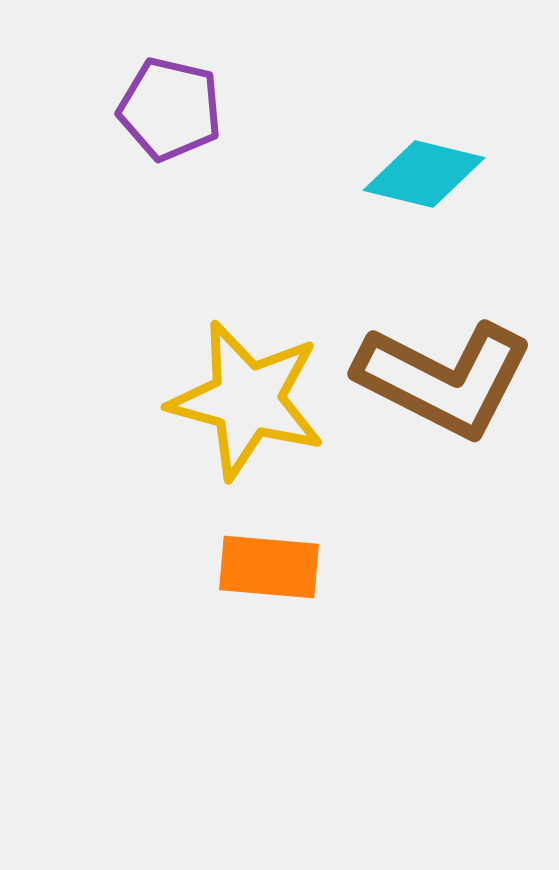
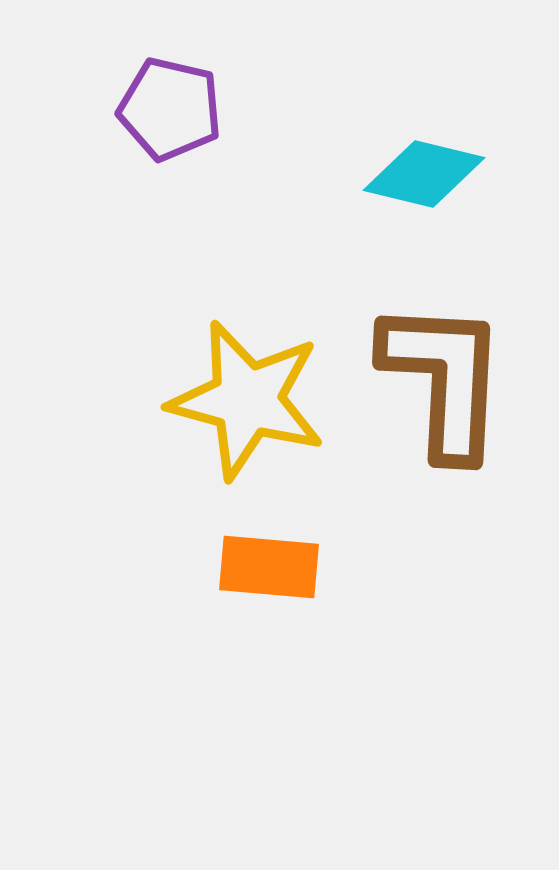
brown L-shape: rotated 114 degrees counterclockwise
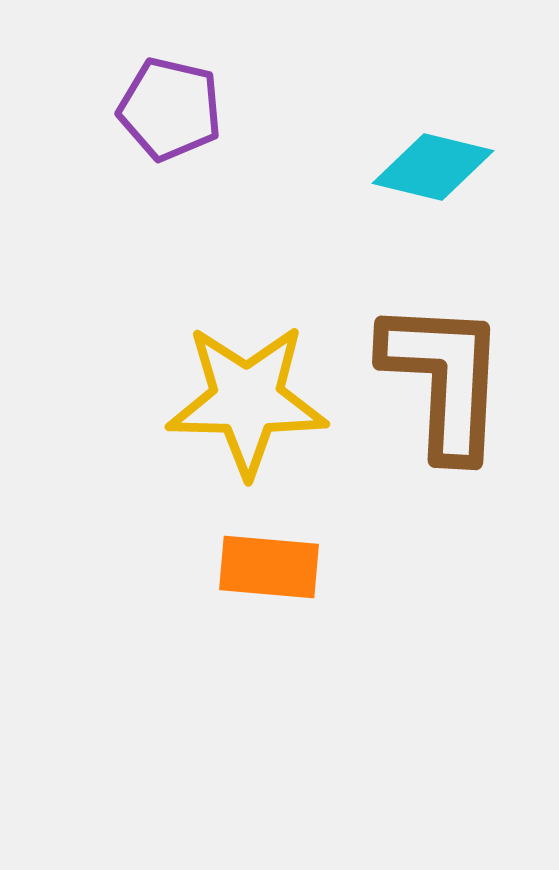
cyan diamond: moved 9 px right, 7 px up
yellow star: rotated 14 degrees counterclockwise
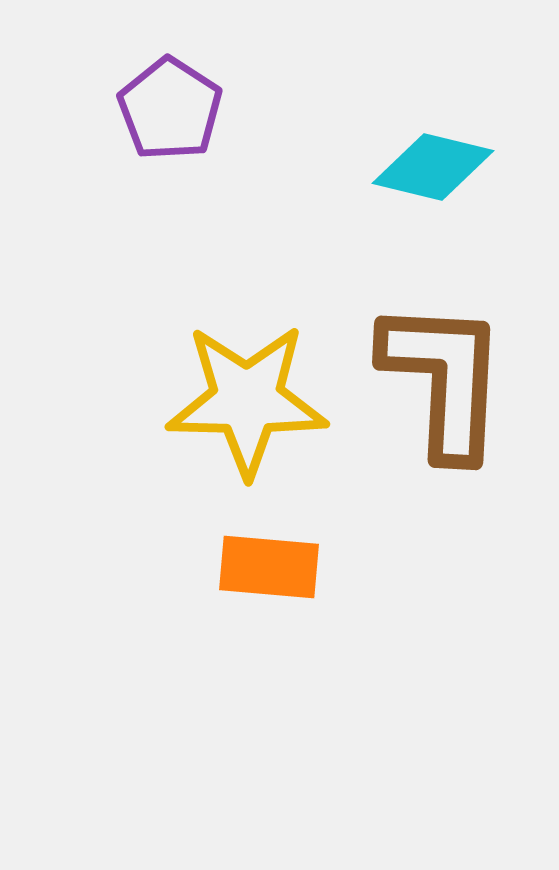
purple pentagon: rotated 20 degrees clockwise
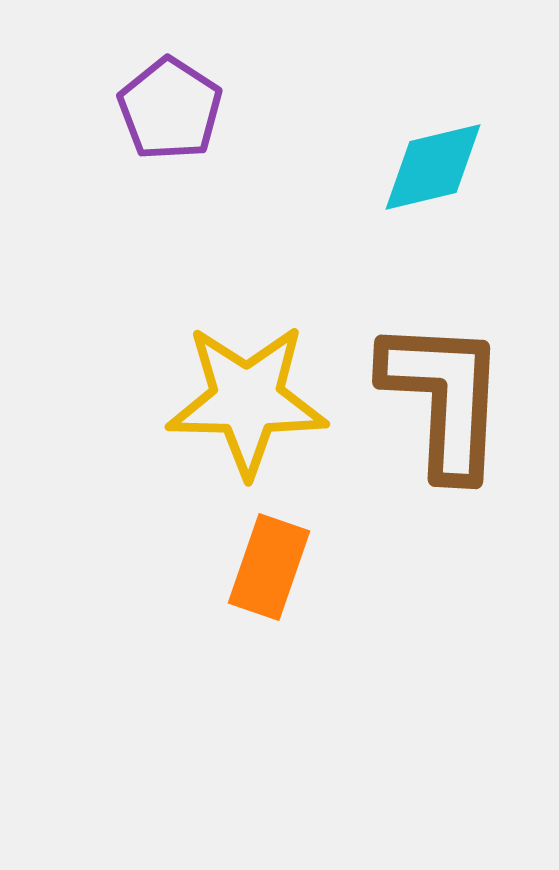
cyan diamond: rotated 27 degrees counterclockwise
brown L-shape: moved 19 px down
orange rectangle: rotated 76 degrees counterclockwise
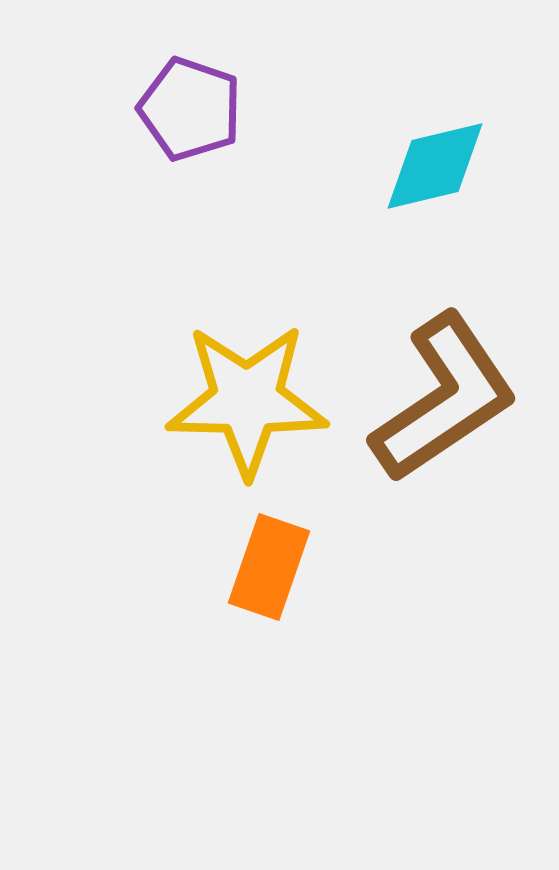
purple pentagon: moved 20 px right; rotated 14 degrees counterclockwise
cyan diamond: moved 2 px right, 1 px up
brown L-shape: rotated 53 degrees clockwise
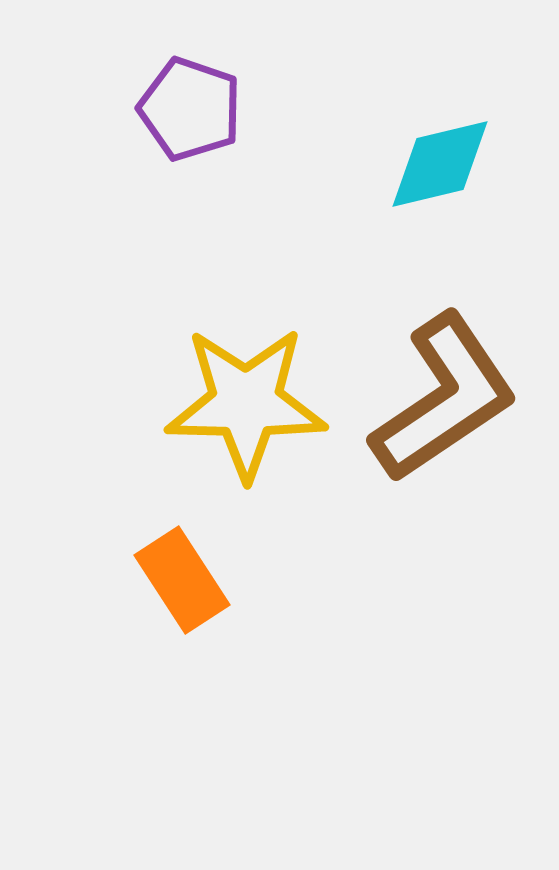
cyan diamond: moved 5 px right, 2 px up
yellow star: moved 1 px left, 3 px down
orange rectangle: moved 87 px left, 13 px down; rotated 52 degrees counterclockwise
